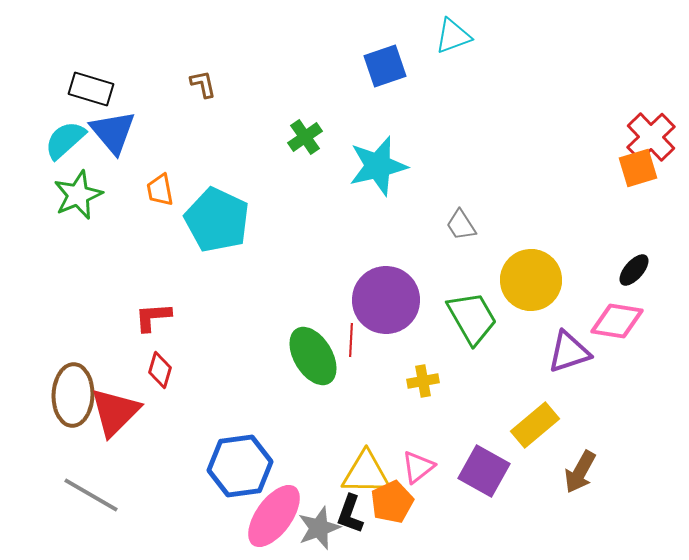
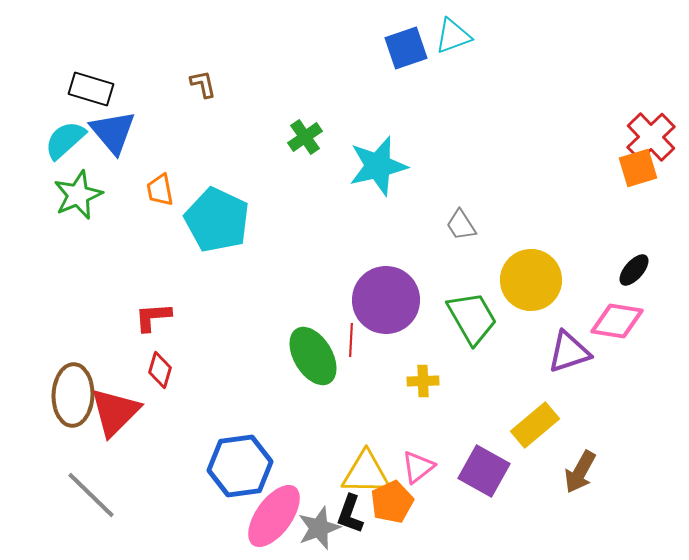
blue square: moved 21 px right, 18 px up
yellow cross: rotated 8 degrees clockwise
gray line: rotated 14 degrees clockwise
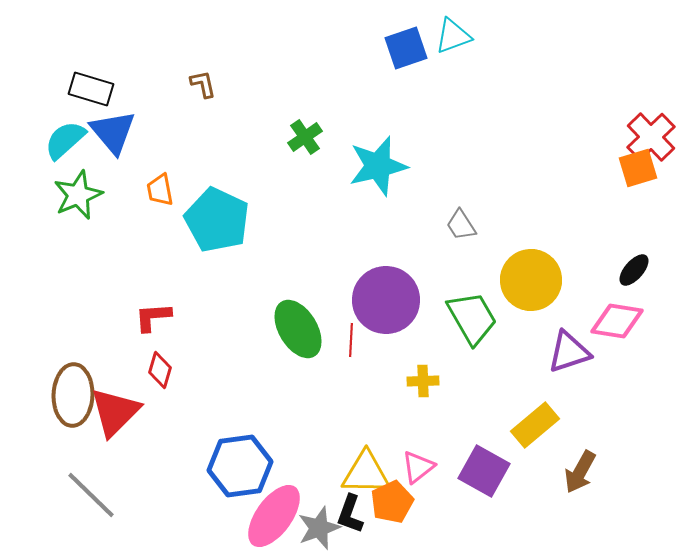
green ellipse: moved 15 px left, 27 px up
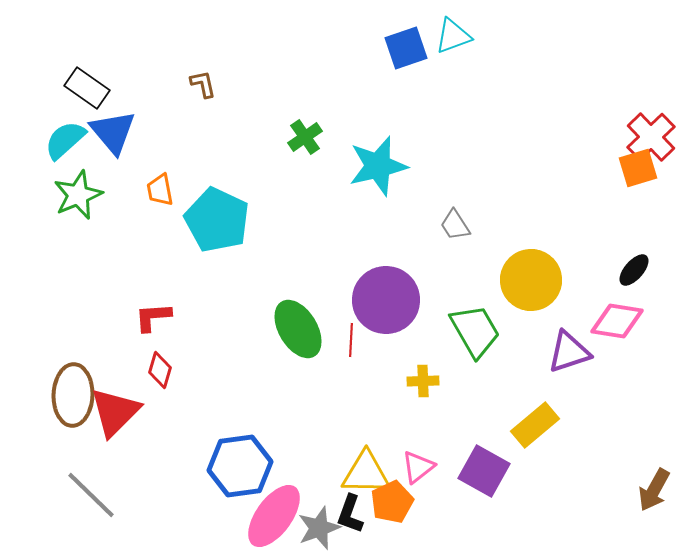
black rectangle: moved 4 px left, 1 px up; rotated 18 degrees clockwise
gray trapezoid: moved 6 px left
green trapezoid: moved 3 px right, 13 px down
brown arrow: moved 74 px right, 18 px down
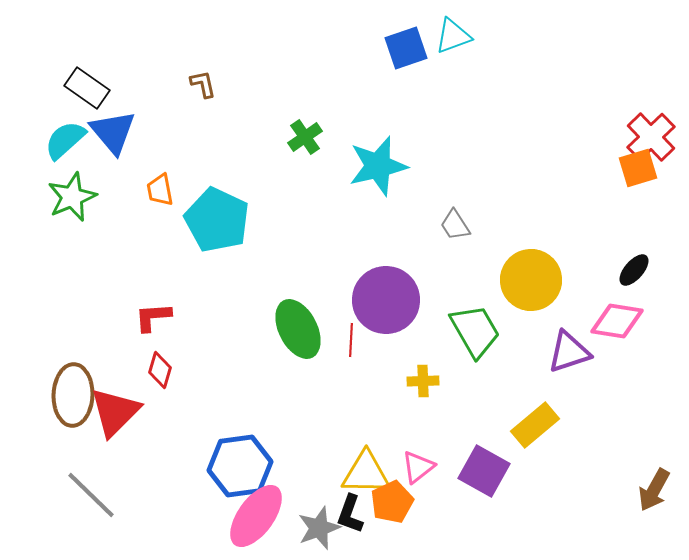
green star: moved 6 px left, 2 px down
green ellipse: rotated 4 degrees clockwise
pink ellipse: moved 18 px left
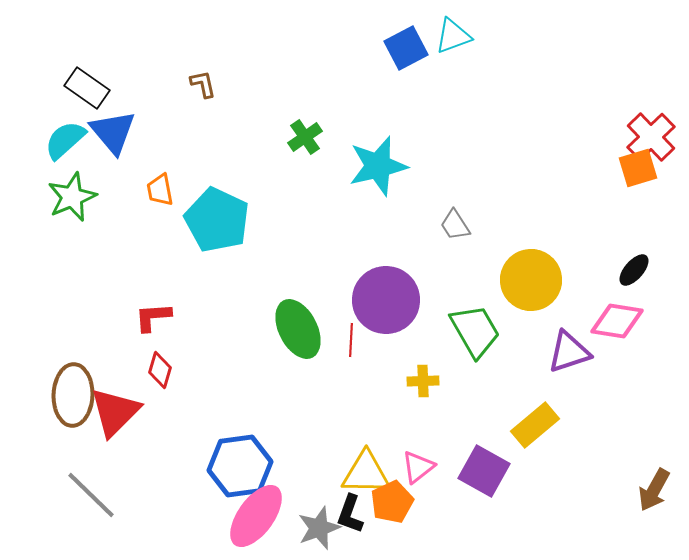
blue square: rotated 9 degrees counterclockwise
